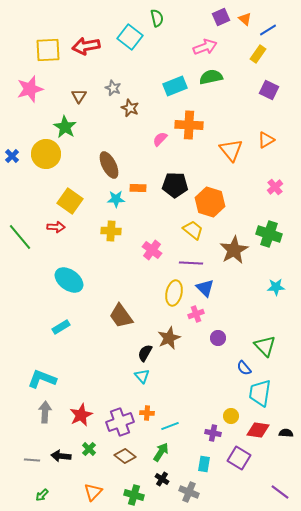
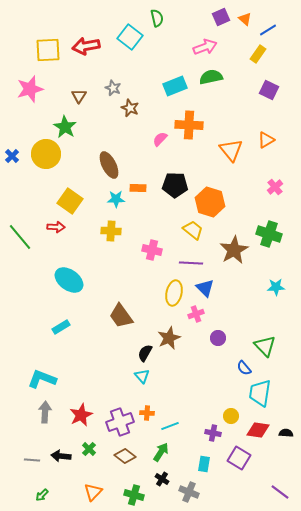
pink cross at (152, 250): rotated 24 degrees counterclockwise
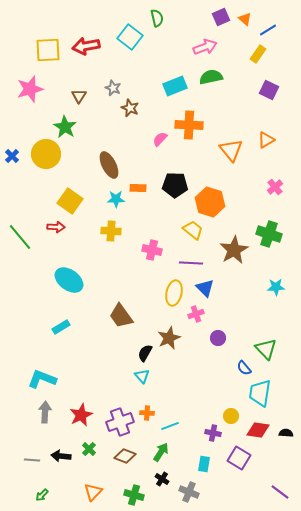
green triangle at (265, 346): moved 1 px right, 3 px down
brown diamond at (125, 456): rotated 15 degrees counterclockwise
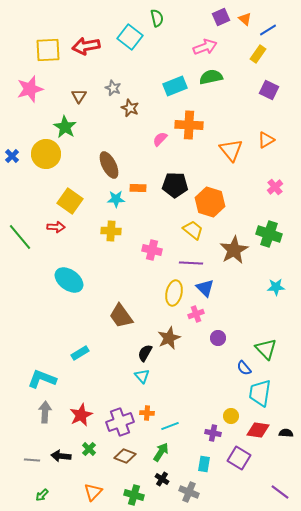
cyan rectangle at (61, 327): moved 19 px right, 26 px down
